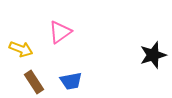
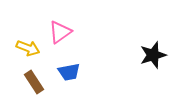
yellow arrow: moved 7 px right, 1 px up
blue trapezoid: moved 2 px left, 9 px up
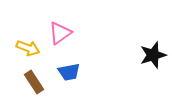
pink triangle: moved 1 px down
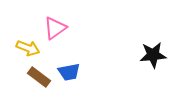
pink triangle: moved 5 px left, 5 px up
black star: rotated 12 degrees clockwise
brown rectangle: moved 5 px right, 5 px up; rotated 20 degrees counterclockwise
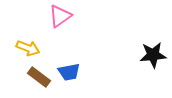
pink triangle: moved 5 px right, 12 px up
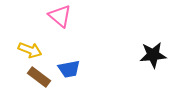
pink triangle: rotated 45 degrees counterclockwise
yellow arrow: moved 2 px right, 2 px down
blue trapezoid: moved 3 px up
